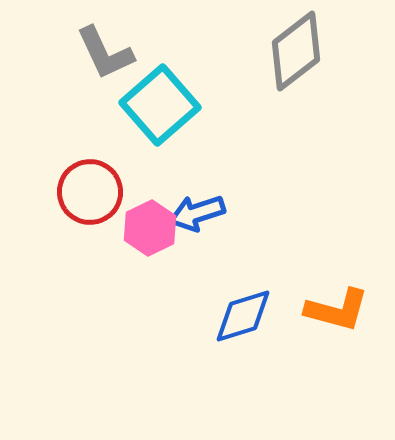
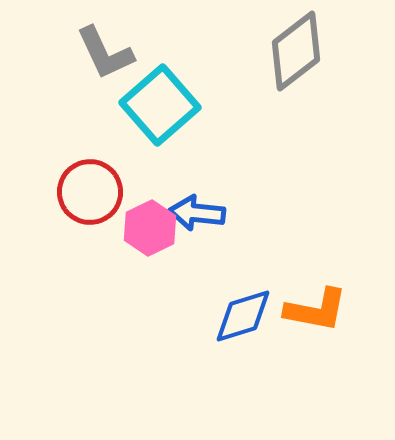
blue arrow: rotated 24 degrees clockwise
orange L-shape: moved 21 px left; rotated 4 degrees counterclockwise
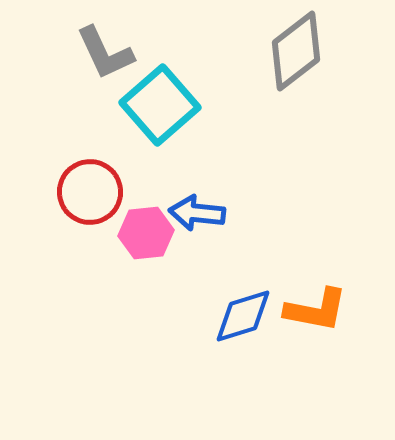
pink hexagon: moved 4 px left, 5 px down; rotated 20 degrees clockwise
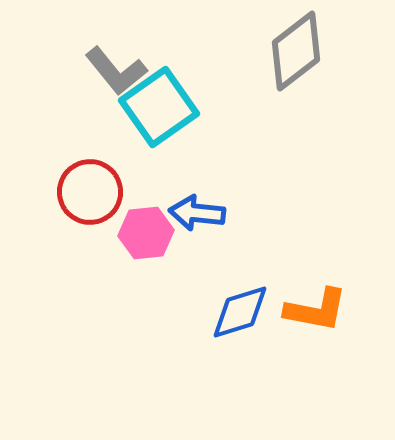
gray L-shape: moved 11 px right, 18 px down; rotated 14 degrees counterclockwise
cyan square: moved 1 px left, 2 px down; rotated 6 degrees clockwise
blue diamond: moved 3 px left, 4 px up
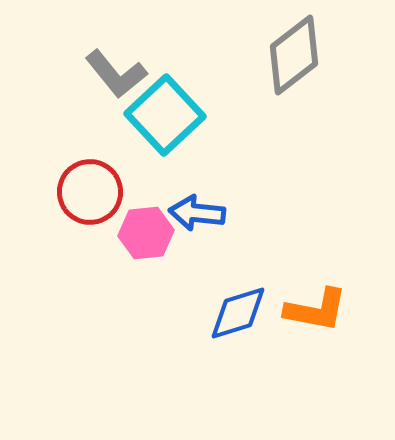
gray diamond: moved 2 px left, 4 px down
gray L-shape: moved 3 px down
cyan square: moved 6 px right, 8 px down; rotated 8 degrees counterclockwise
blue diamond: moved 2 px left, 1 px down
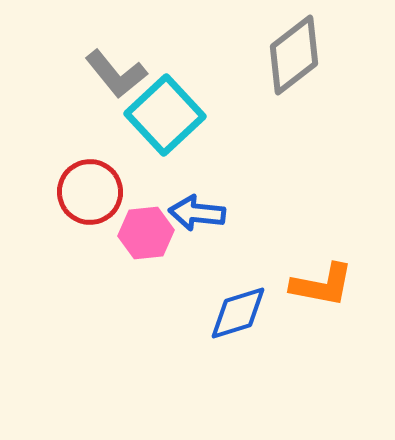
orange L-shape: moved 6 px right, 25 px up
